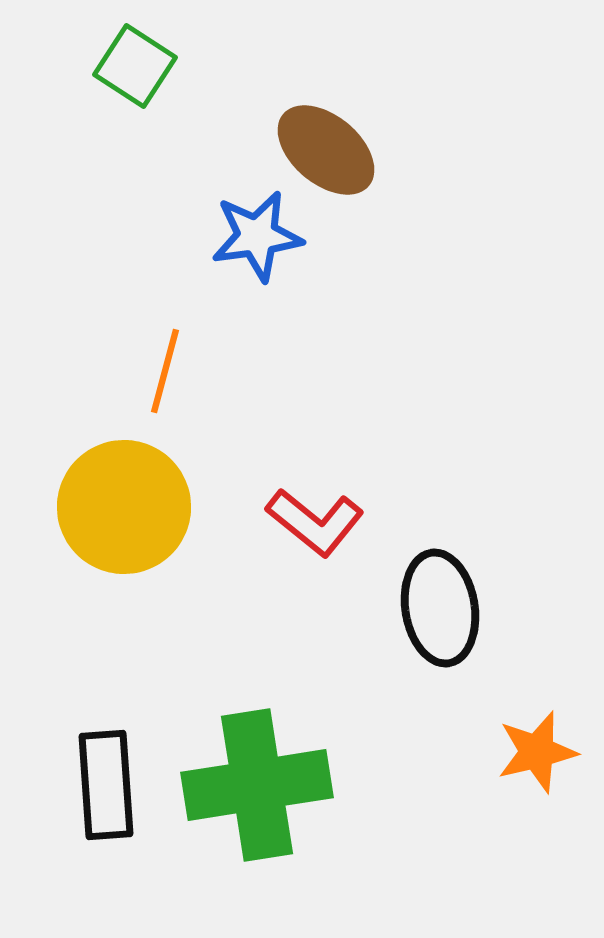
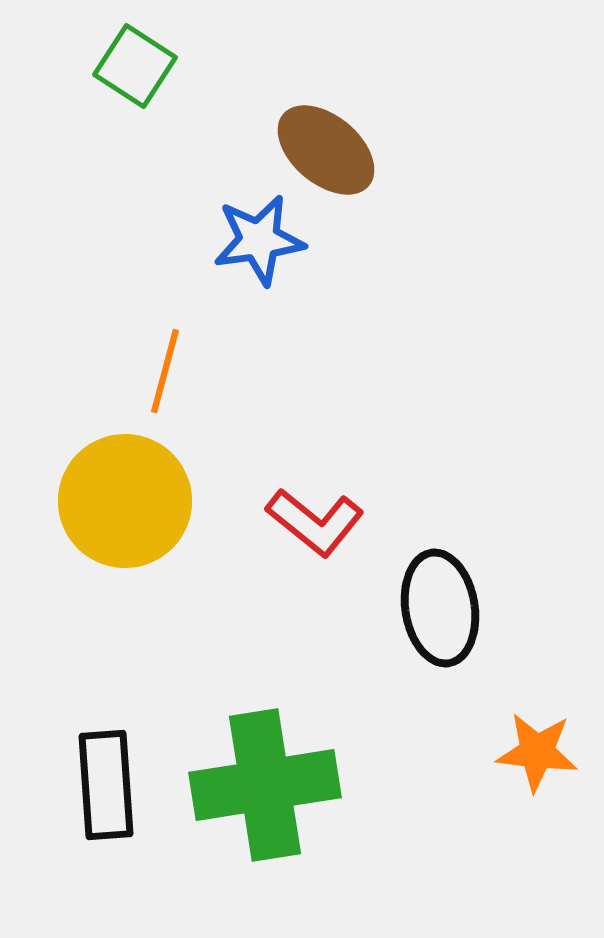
blue star: moved 2 px right, 4 px down
yellow circle: moved 1 px right, 6 px up
orange star: rotated 20 degrees clockwise
green cross: moved 8 px right
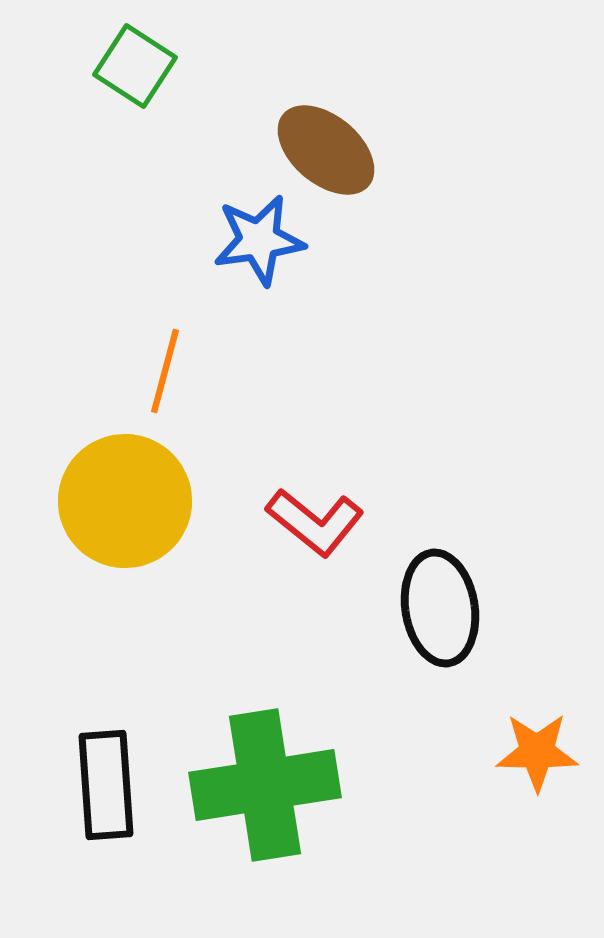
orange star: rotated 6 degrees counterclockwise
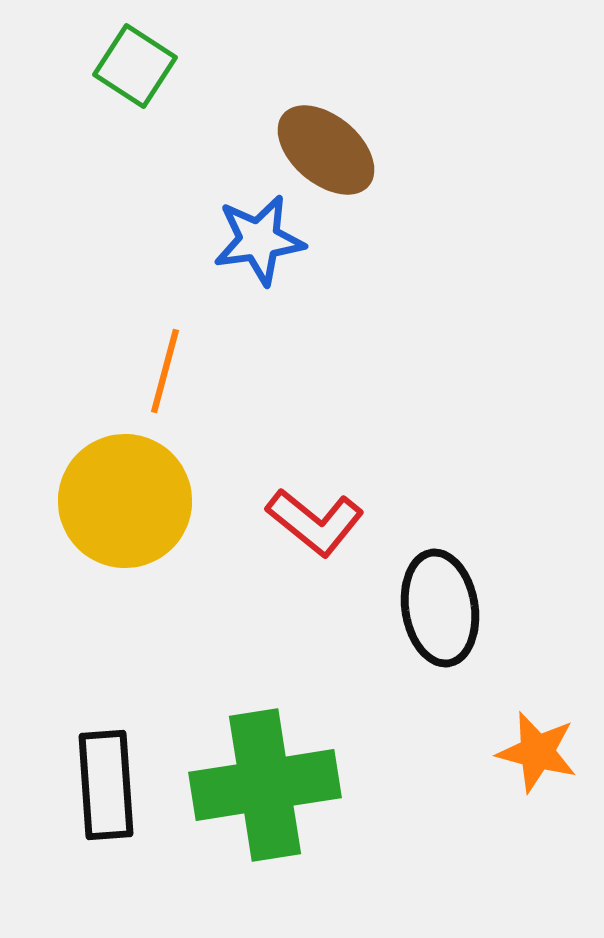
orange star: rotated 14 degrees clockwise
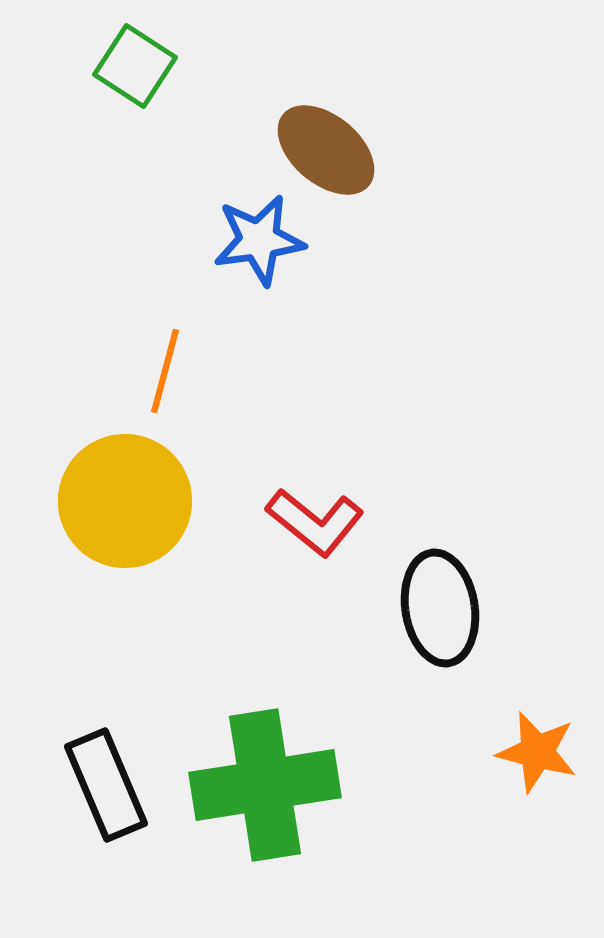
black rectangle: rotated 19 degrees counterclockwise
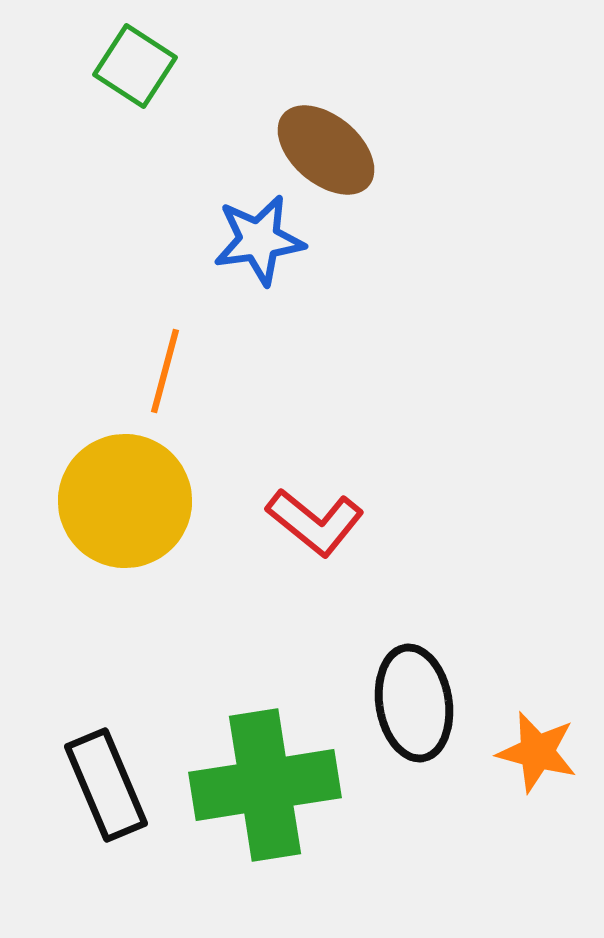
black ellipse: moved 26 px left, 95 px down
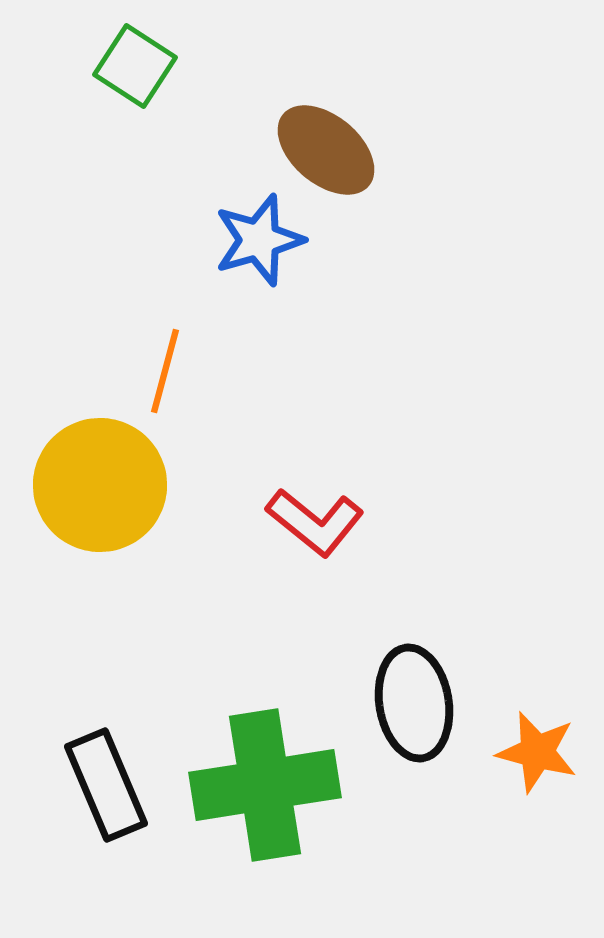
blue star: rotated 8 degrees counterclockwise
yellow circle: moved 25 px left, 16 px up
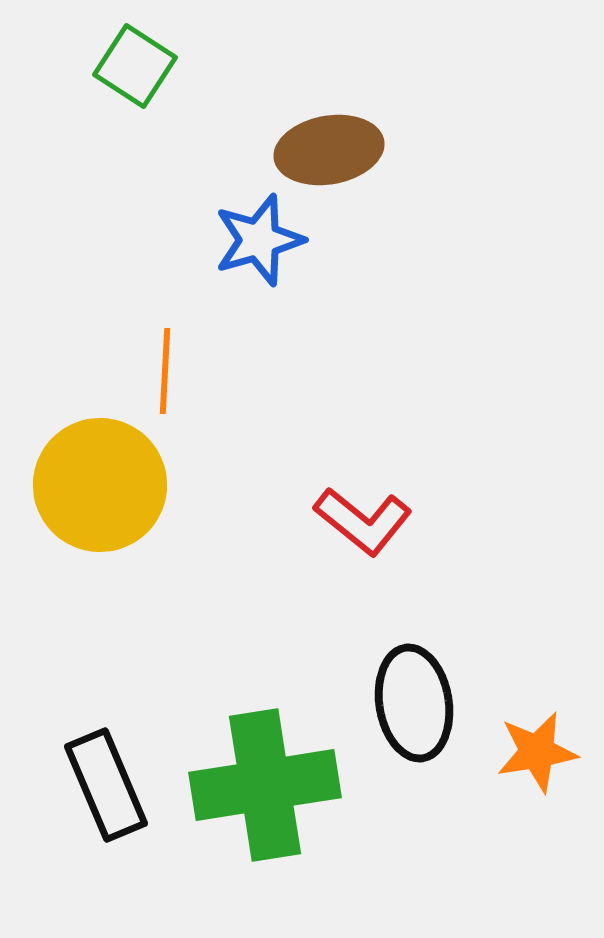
brown ellipse: moved 3 px right; rotated 50 degrees counterclockwise
orange line: rotated 12 degrees counterclockwise
red L-shape: moved 48 px right, 1 px up
orange star: rotated 24 degrees counterclockwise
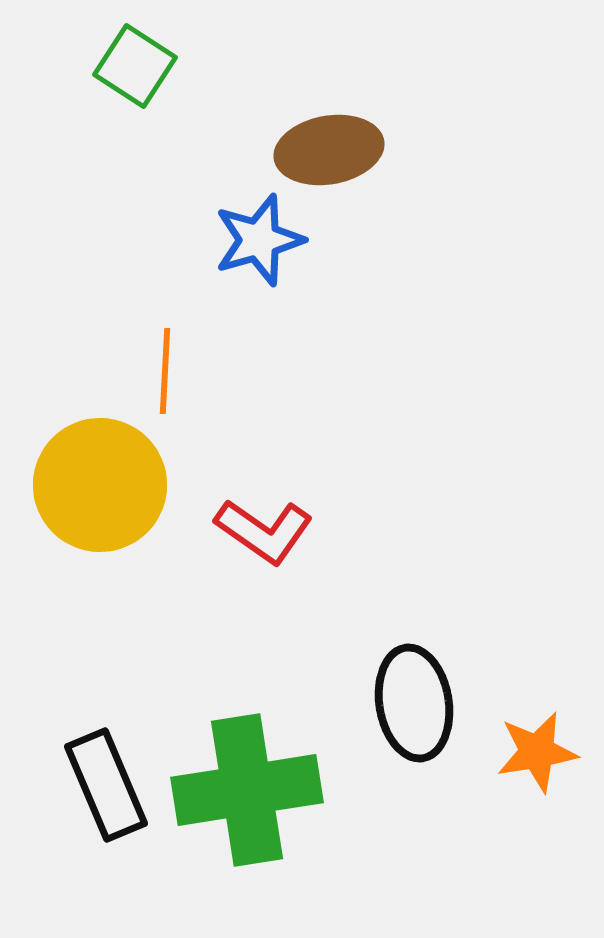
red L-shape: moved 99 px left, 10 px down; rotated 4 degrees counterclockwise
green cross: moved 18 px left, 5 px down
